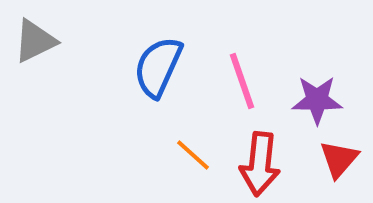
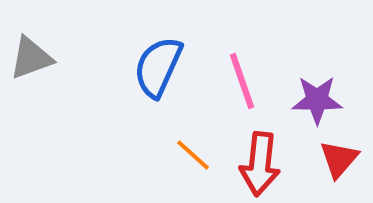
gray triangle: moved 4 px left, 17 px down; rotated 6 degrees clockwise
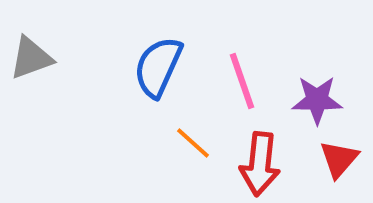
orange line: moved 12 px up
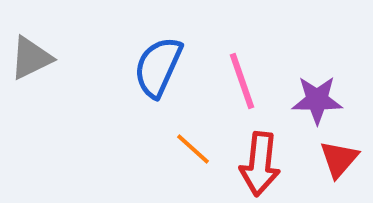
gray triangle: rotated 6 degrees counterclockwise
orange line: moved 6 px down
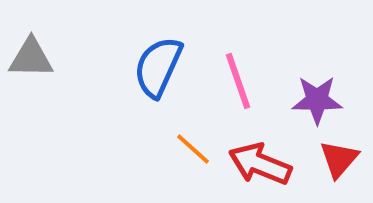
gray triangle: rotated 27 degrees clockwise
pink line: moved 4 px left
red arrow: rotated 106 degrees clockwise
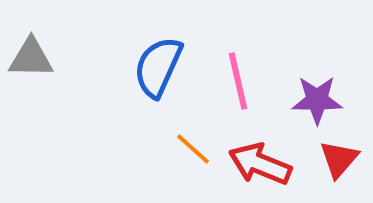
pink line: rotated 6 degrees clockwise
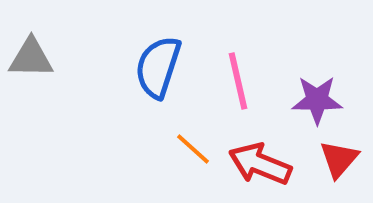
blue semicircle: rotated 6 degrees counterclockwise
